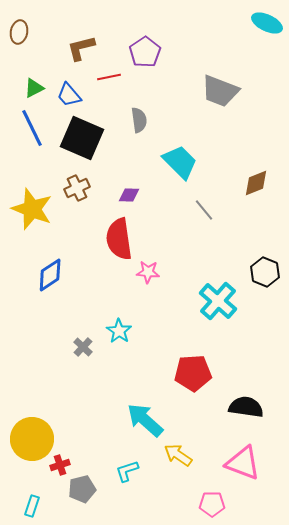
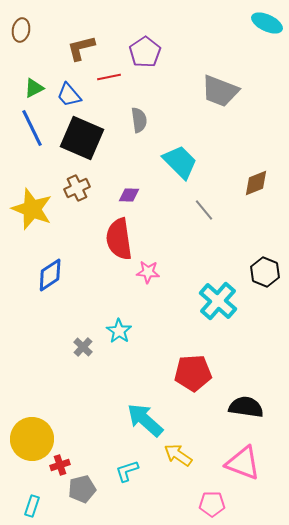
brown ellipse: moved 2 px right, 2 px up
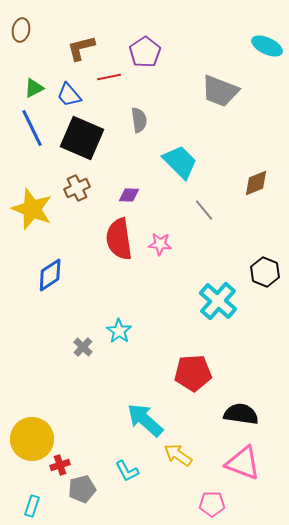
cyan ellipse: moved 23 px down
pink star: moved 12 px right, 28 px up
black semicircle: moved 5 px left, 7 px down
cyan L-shape: rotated 100 degrees counterclockwise
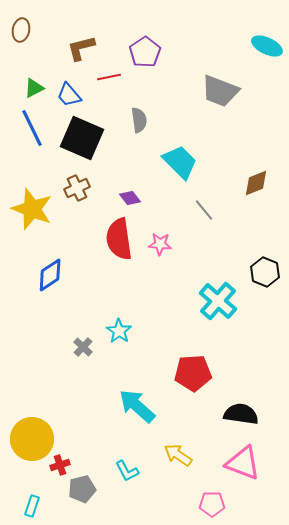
purple diamond: moved 1 px right, 3 px down; rotated 50 degrees clockwise
cyan arrow: moved 8 px left, 14 px up
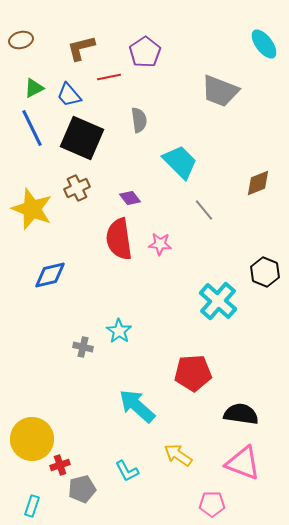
brown ellipse: moved 10 px down; rotated 65 degrees clockwise
cyan ellipse: moved 3 px left, 2 px up; rotated 28 degrees clockwise
brown diamond: moved 2 px right
blue diamond: rotated 20 degrees clockwise
gray cross: rotated 30 degrees counterclockwise
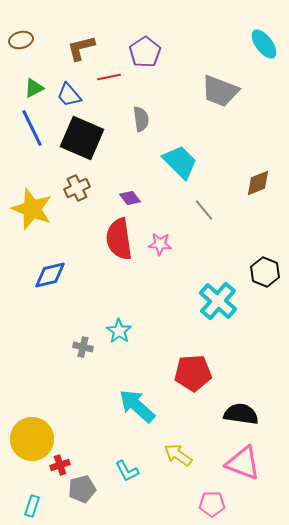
gray semicircle: moved 2 px right, 1 px up
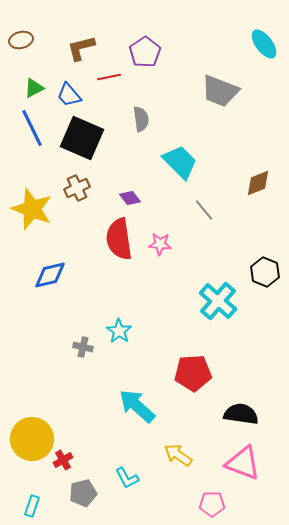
red cross: moved 3 px right, 5 px up; rotated 12 degrees counterclockwise
cyan L-shape: moved 7 px down
gray pentagon: moved 1 px right, 4 px down
